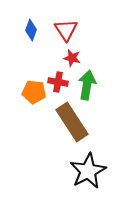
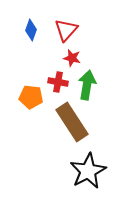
red triangle: rotated 15 degrees clockwise
orange pentagon: moved 3 px left, 5 px down
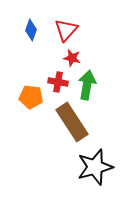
black star: moved 7 px right, 4 px up; rotated 12 degrees clockwise
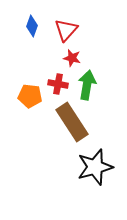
blue diamond: moved 1 px right, 4 px up
red cross: moved 2 px down
orange pentagon: moved 1 px left, 1 px up
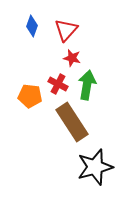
red cross: rotated 18 degrees clockwise
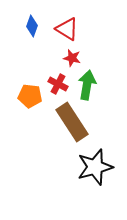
red triangle: moved 1 px right, 1 px up; rotated 40 degrees counterclockwise
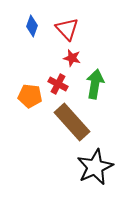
red triangle: rotated 15 degrees clockwise
green arrow: moved 8 px right, 1 px up
brown rectangle: rotated 9 degrees counterclockwise
black star: rotated 9 degrees counterclockwise
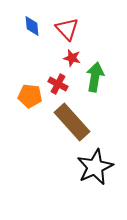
blue diamond: rotated 25 degrees counterclockwise
green arrow: moved 7 px up
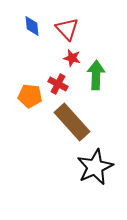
green arrow: moved 1 px right, 2 px up; rotated 8 degrees counterclockwise
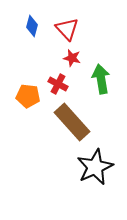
blue diamond: rotated 20 degrees clockwise
green arrow: moved 5 px right, 4 px down; rotated 12 degrees counterclockwise
orange pentagon: moved 2 px left
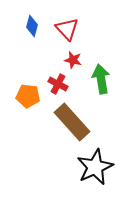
red star: moved 1 px right, 2 px down
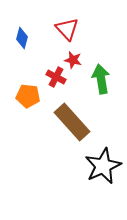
blue diamond: moved 10 px left, 12 px down
red cross: moved 2 px left, 7 px up
black star: moved 8 px right, 1 px up
